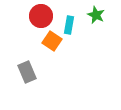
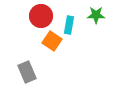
green star: rotated 24 degrees counterclockwise
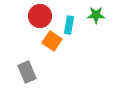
red circle: moved 1 px left
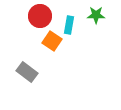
gray rectangle: rotated 30 degrees counterclockwise
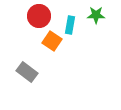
red circle: moved 1 px left
cyan rectangle: moved 1 px right
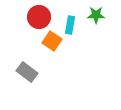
red circle: moved 1 px down
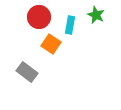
green star: rotated 24 degrees clockwise
orange square: moved 1 px left, 3 px down
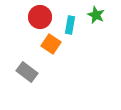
red circle: moved 1 px right
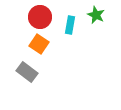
orange square: moved 12 px left
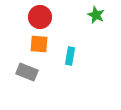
cyan rectangle: moved 31 px down
orange square: rotated 30 degrees counterclockwise
gray rectangle: rotated 15 degrees counterclockwise
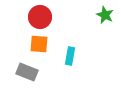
green star: moved 9 px right
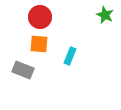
cyan rectangle: rotated 12 degrees clockwise
gray rectangle: moved 4 px left, 2 px up
